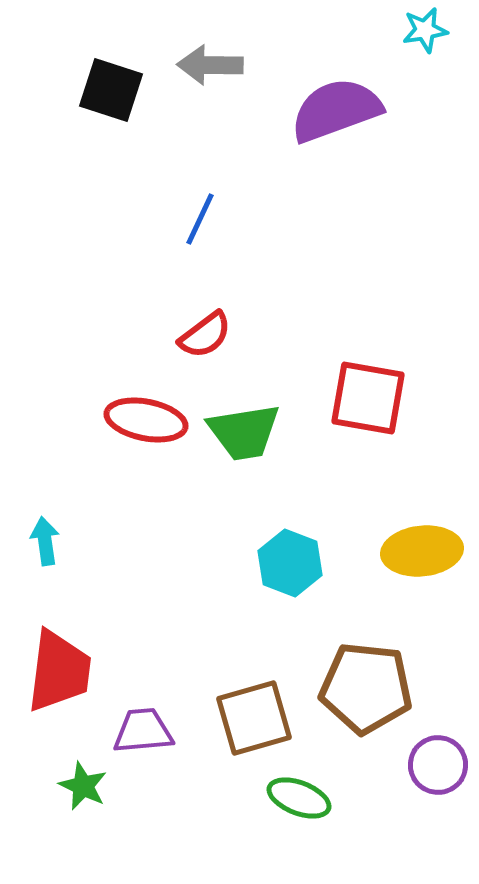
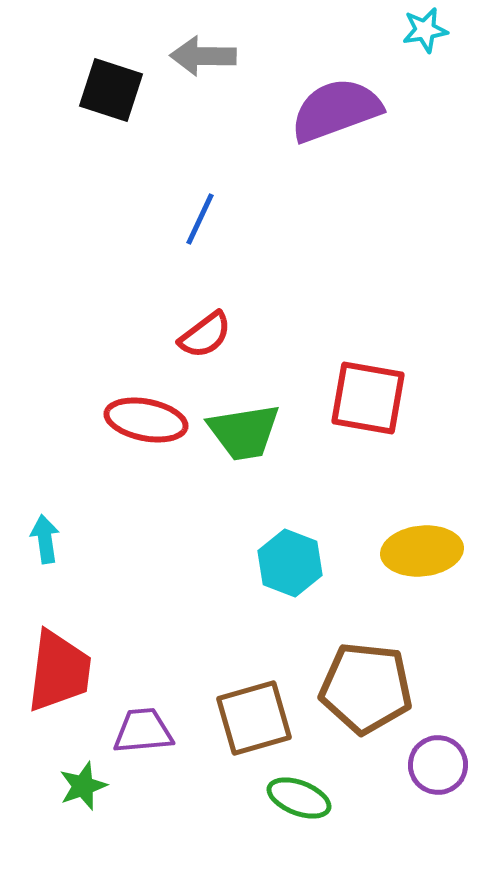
gray arrow: moved 7 px left, 9 px up
cyan arrow: moved 2 px up
green star: rotated 27 degrees clockwise
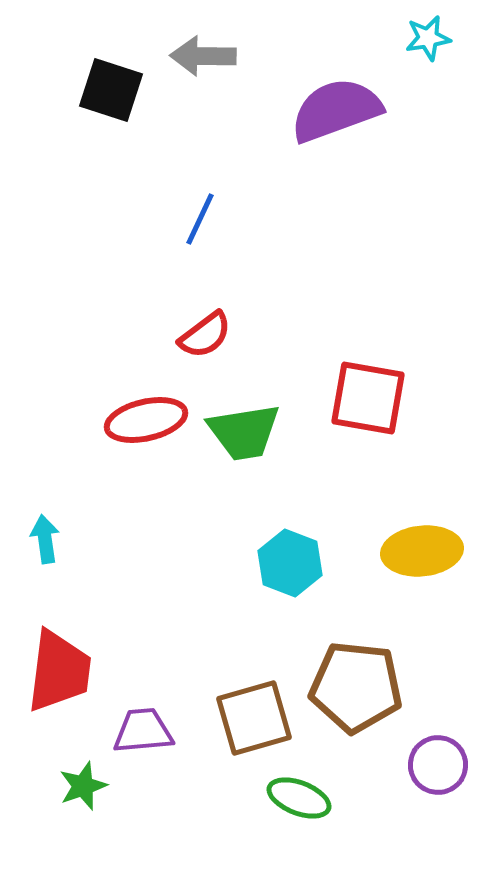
cyan star: moved 3 px right, 8 px down
red ellipse: rotated 24 degrees counterclockwise
brown pentagon: moved 10 px left, 1 px up
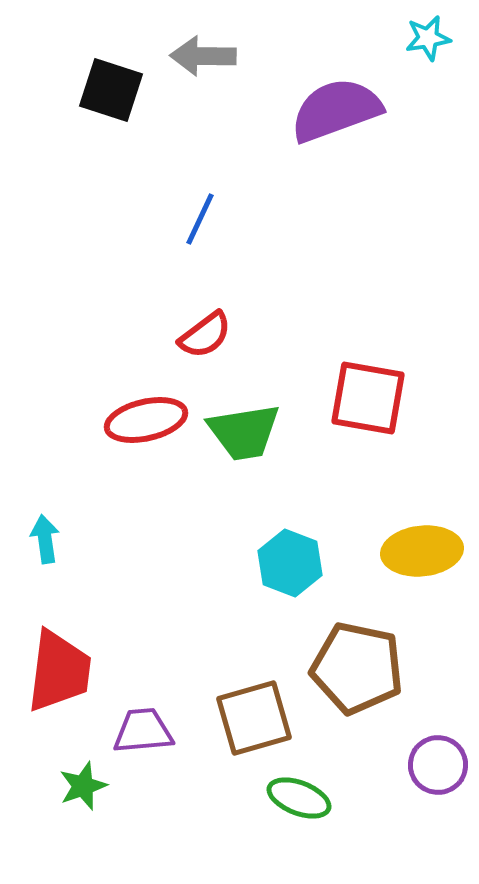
brown pentagon: moved 1 px right, 19 px up; rotated 6 degrees clockwise
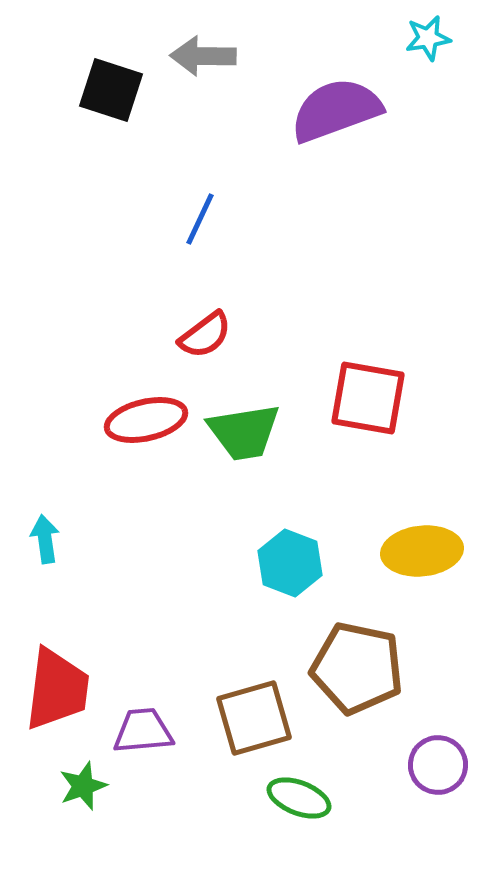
red trapezoid: moved 2 px left, 18 px down
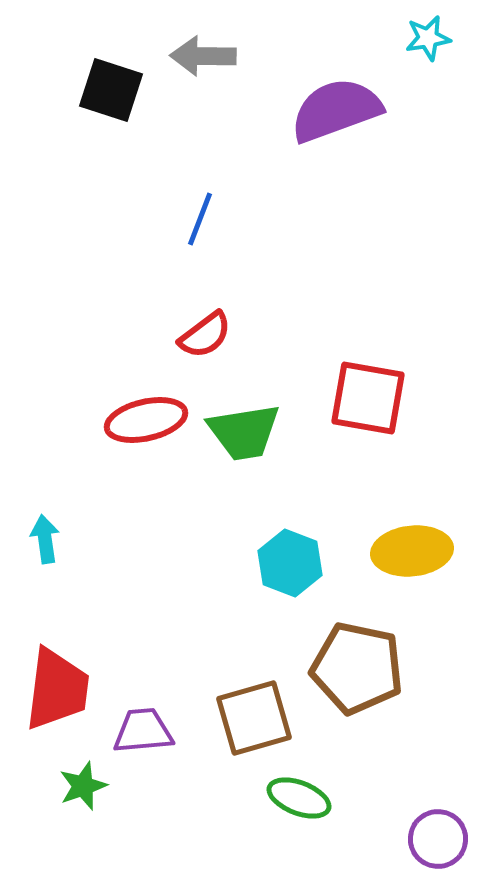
blue line: rotated 4 degrees counterclockwise
yellow ellipse: moved 10 px left
purple circle: moved 74 px down
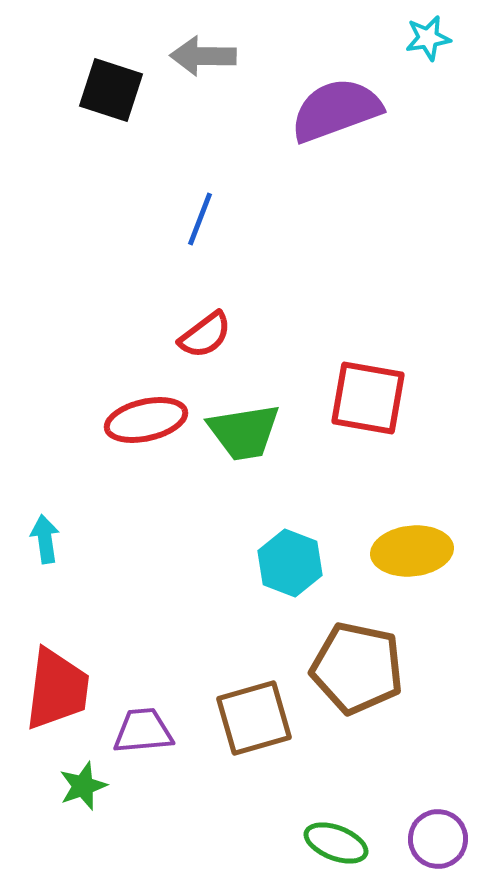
green ellipse: moved 37 px right, 45 px down
